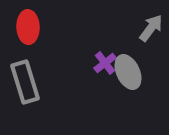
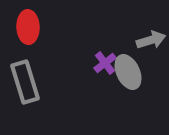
gray arrow: moved 12 px down; rotated 36 degrees clockwise
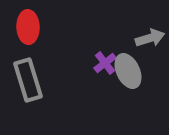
gray arrow: moved 1 px left, 2 px up
gray ellipse: moved 1 px up
gray rectangle: moved 3 px right, 2 px up
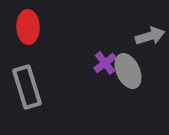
gray arrow: moved 2 px up
gray rectangle: moved 1 px left, 7 px down
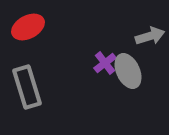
red ellipse: rotated 64 degrees clockwise
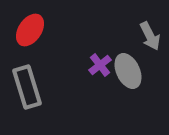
red ellipse: moved 2 px right, 3 px down; rotated 28 degrees counterclockwise
gray arrow: rotated 80 degrees clockwise
purple cross: moved 5 px left, 2 px down
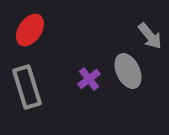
gray arrow: rotated 12 degrees counterclockwise
purple cross: moved 11 px left, 14 px down
